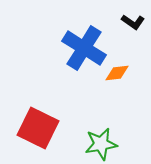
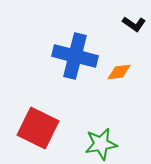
black L-shape: moved 1 px right, 2 px down
blue cross: moved 9 px left, 8 px down; rotated 18 degrees counterclockwise
orange diamond: moved 2 px right, 1 px up
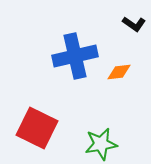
blue cross: rotated 27 degrees counterclockwise
red square: moved 1 px left
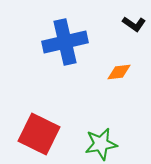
blue cross: moved 10 px left, 14 px up
red square: moved 2 px right, 6 px down
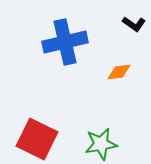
red square: moved 2 px left, 5 px down
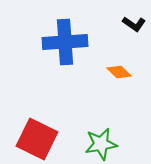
blue cross: rotated 9 degrees clockwise
orange diamond: rotated 50 degrees clockwise
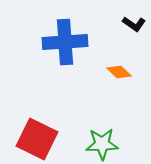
green star: moved 1 px right; rotated 8 degrees clockwise
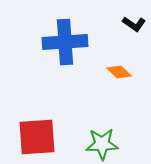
red square: moved 2 px up; rotated 30 degrees counterclockwise
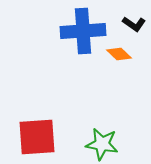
blue cross: moved 18 px right, 11 px up
orange diamond: moved 18 px up
green star: rotated 12 degrees clockwise
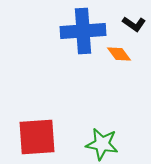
orange diamond: rotated 10 degrees clockwise
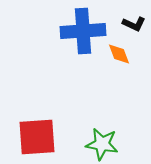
black L-shape: rotated 10 degrees counterclockwise
orange diamond: rotated 15 degrees clockwise
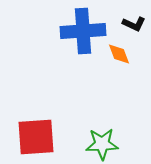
red square: moved 1 px left
green star: rotated 12 degrees counterclockwise
